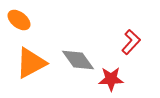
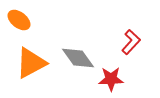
gray diamond: moved 2 px up
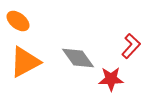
orange ellipse: moved 1 px left, 1 px down
red L-shape: moved 4 px down
orange triangle: moved 6 px left, 1 px up
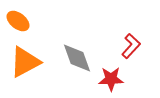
gray diamond: moved 1 px left; rotated 16 degrees clockwise
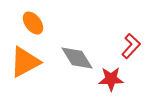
orange ellipse: moved 15 px right, 2 px down; rotated 15 degrees clockwise
gray diamond: rotated 12 degrees counterclockwise
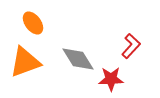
gray diamond: moved 1 px right, 1 px down
orange triangle: rotated 8 degrees clockwise
